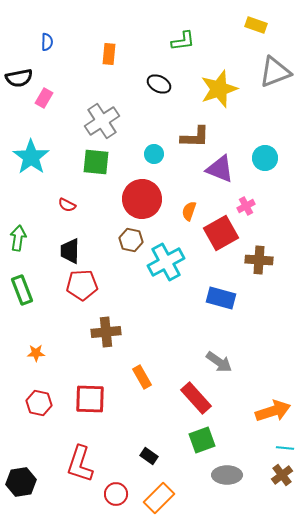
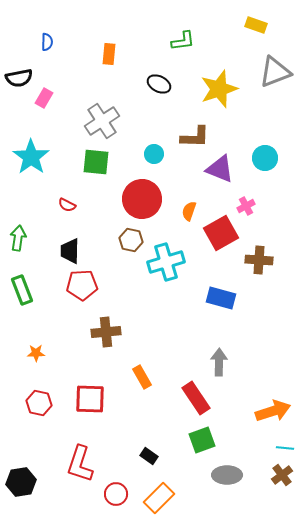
cyan cross at (166, 262): rotated 12 degrees clockwise
gray arrow at (219, 362): rotated 124 degrees counterclockwise
red rectangle at (196, 398): rotated 8 degrees clockwise
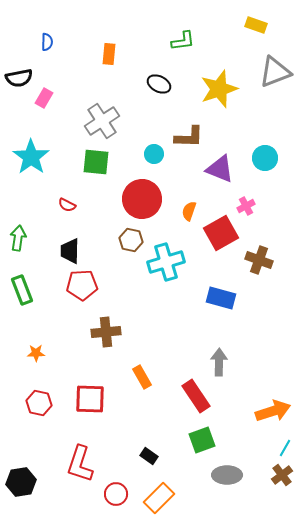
brown L-shape at (195, 137): moved 6 px left
brown cross at (259, 260): rotated 16 degrees clockwise
red rectangle at (196, 398): moved 2 px up
cyan line at (285, 448): rotated 66 degrees counterclockwise
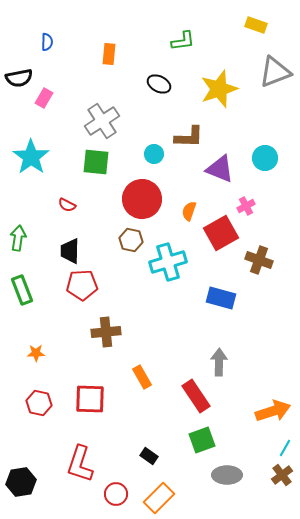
cyan cross at (166, 262): moved 2 px right
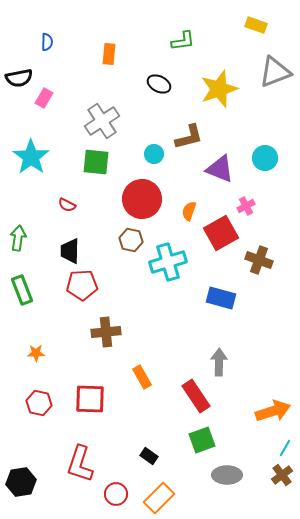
brown L-shape at (189, 137): rotated 16 degrees counterclockwise
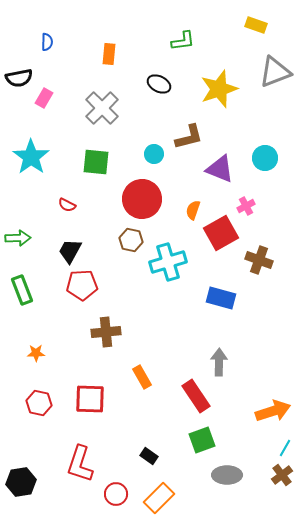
gray cross at (102, 121): moved 13 px up; rotated 12 degrees counterclockwise
orange semicircle at (189, 211): moved 4 px right, 1 px up
green arrow at (18, 238): rotated 80 degrees clockwise
black trapezoid at (70, 251): rotated 28 degrees clockwise
